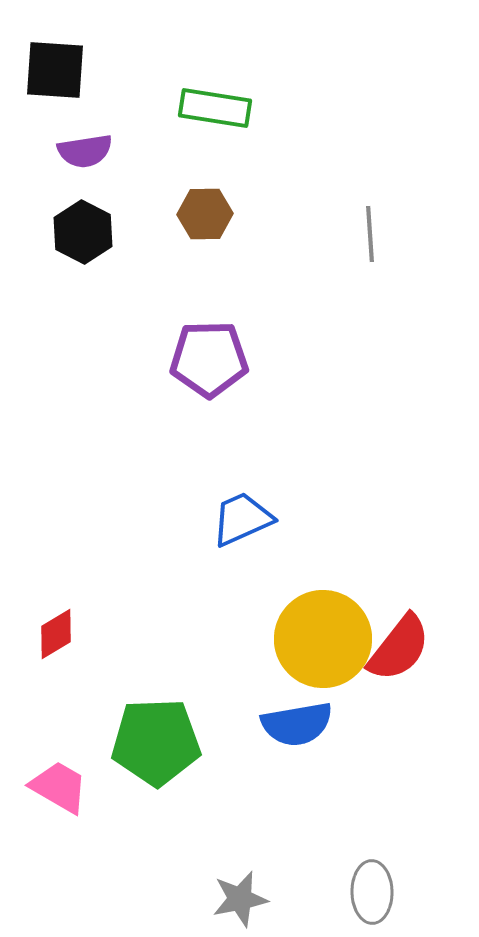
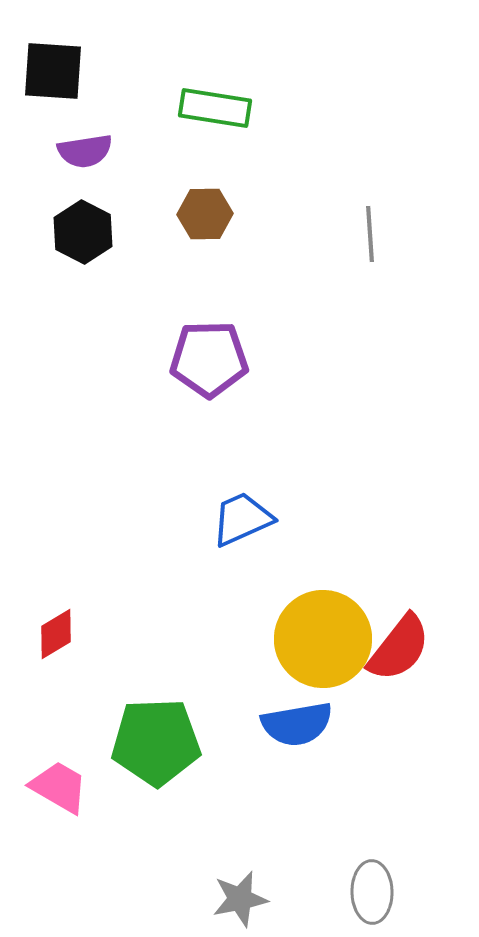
black square: moved 2 px left, 1 px down
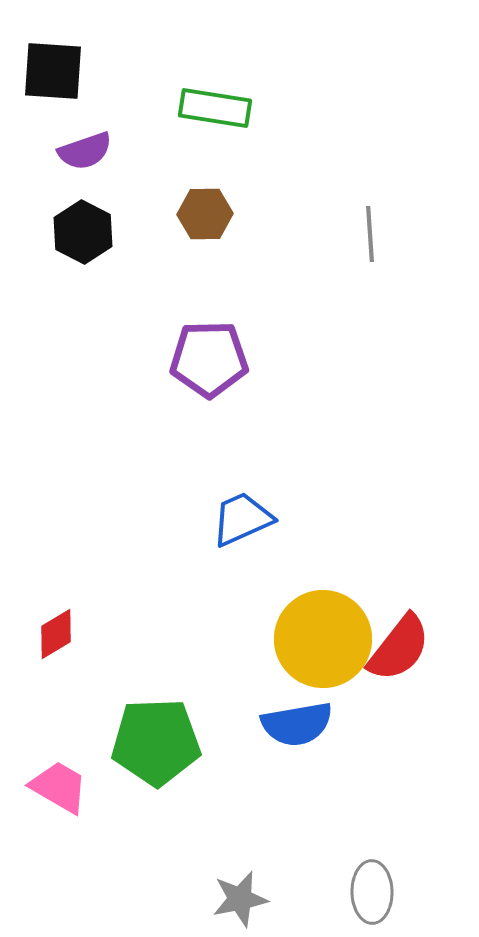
purple semicircle: rotated 10 degrees counterclockwise
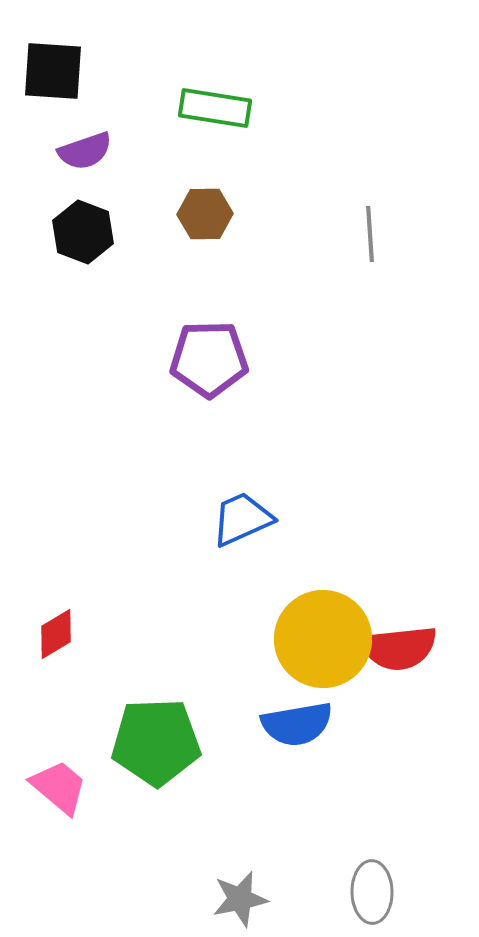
black hexagon: rotated 6 degrees counterclockwise
red semicircle: rotated 46 degrees clockwise
pink trapezoid: rotated 10 degrees clockwise
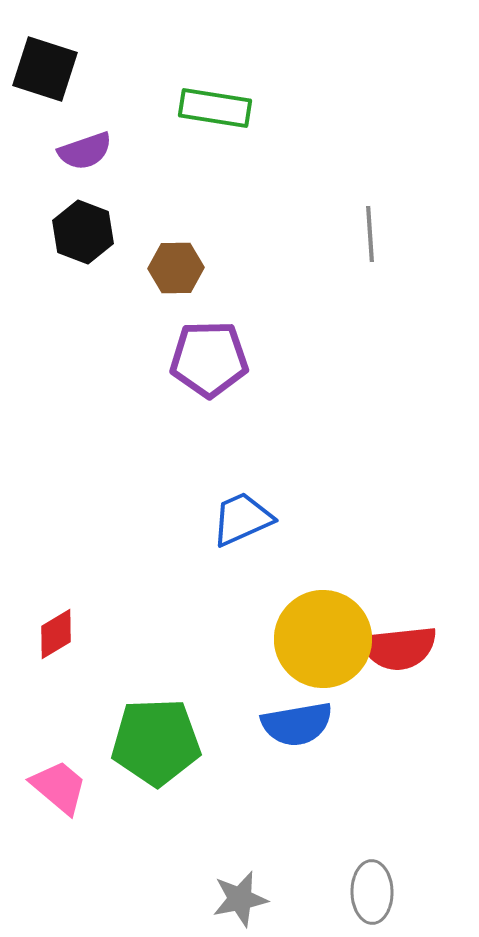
black square: moved 8 px left, 2 px up; rotated 14 degrees clockwise
brown hexagon: moved 29 px left, 54 px down
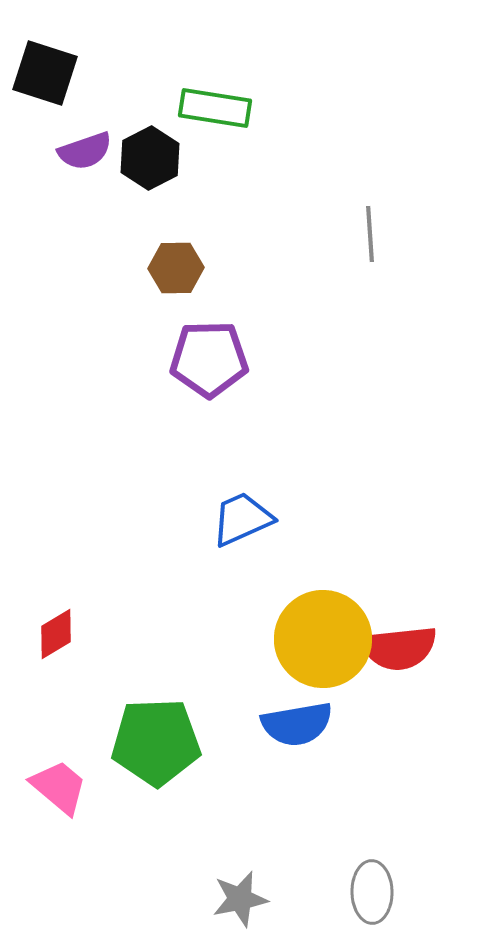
black square: moved 4 px down
black hexagon: moved 67 px right, 74 px up; rotated 12 degrees clockwise
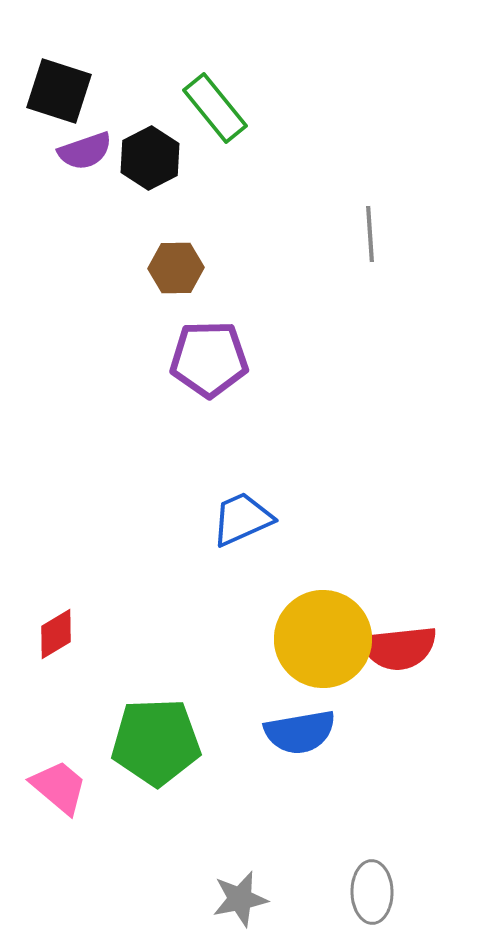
black square: moved 14 px right, 18 px down
green rectangle: rotated 42 degrees clockwise
blue semicircle: moved 3 px right, 8 px down
